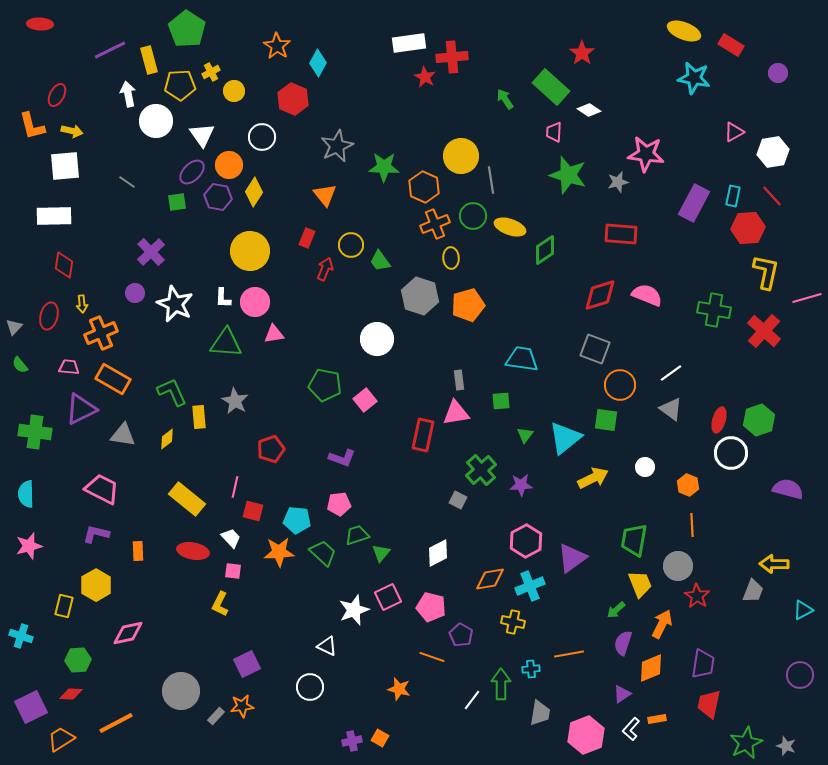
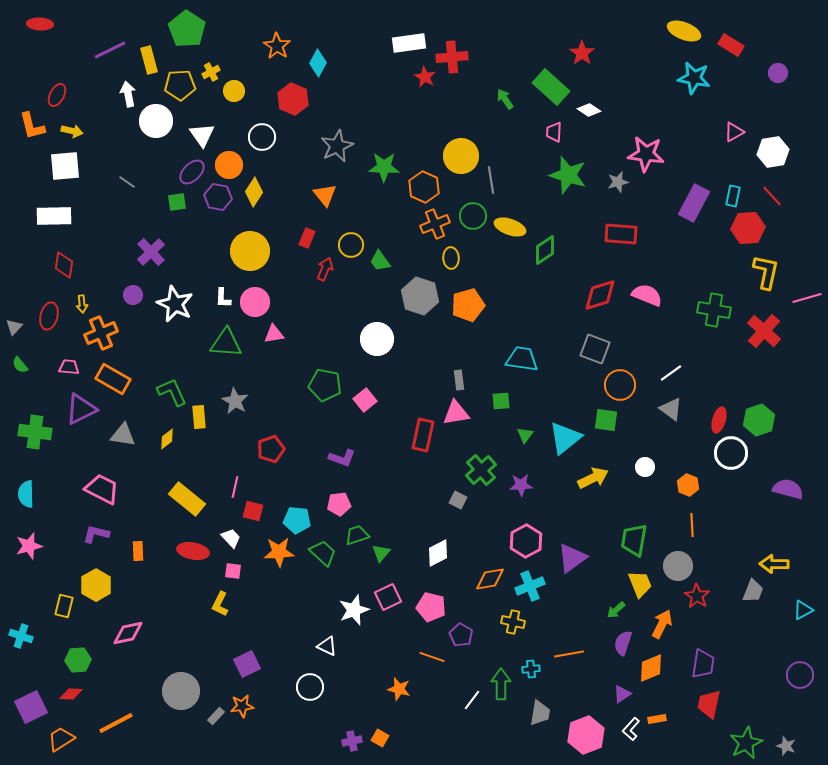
purple circle at (135, 293): moved 2 px left, 2 px down
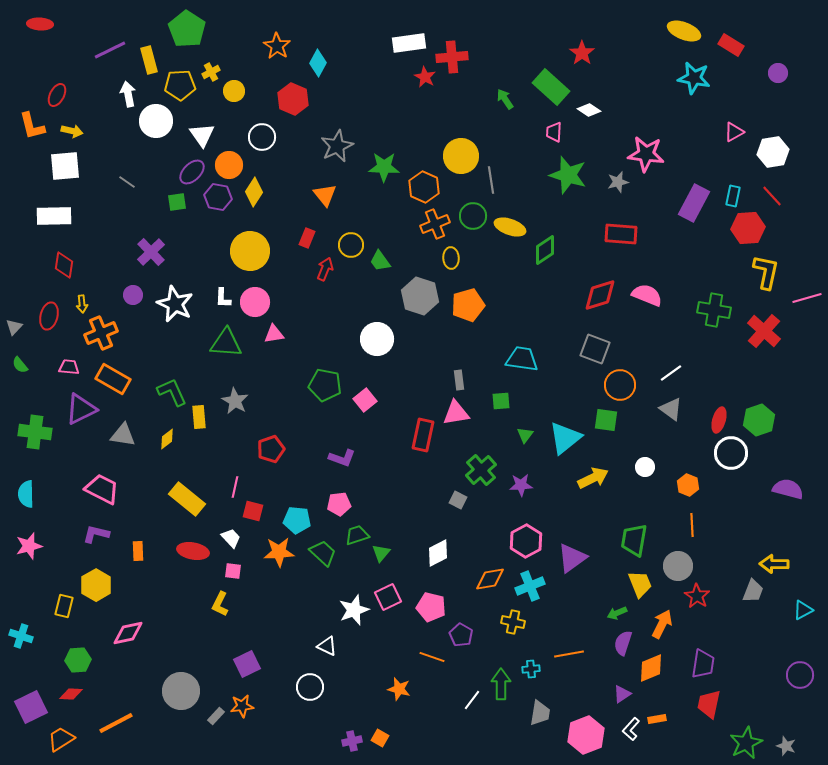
green arrow at (616, 610): moved 1 px right, 3 px down; rotated 18 degrees clockwise
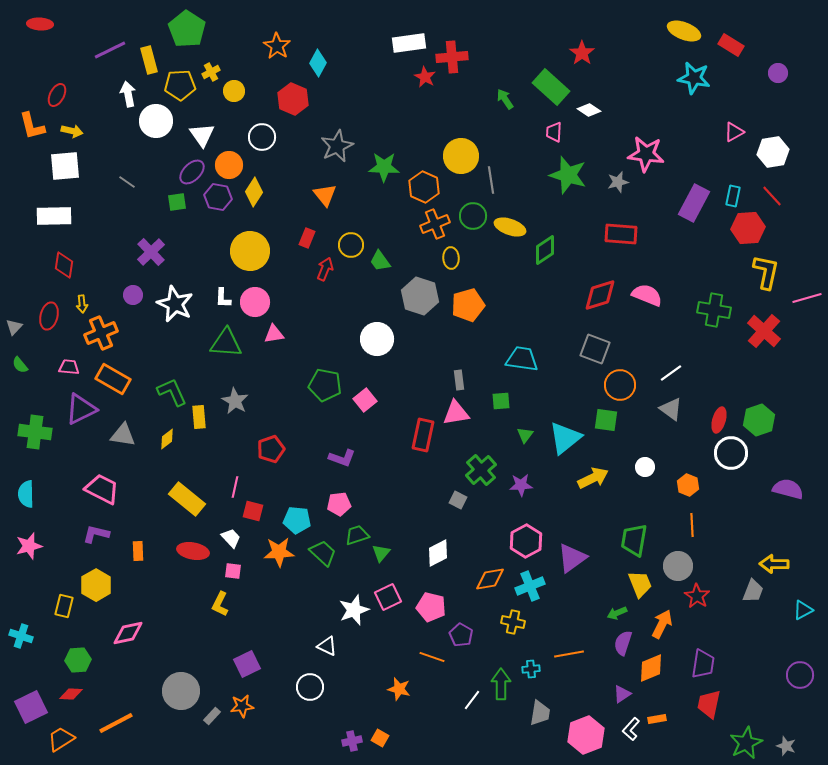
gray rectangle at (216, 716): moved 4 px left
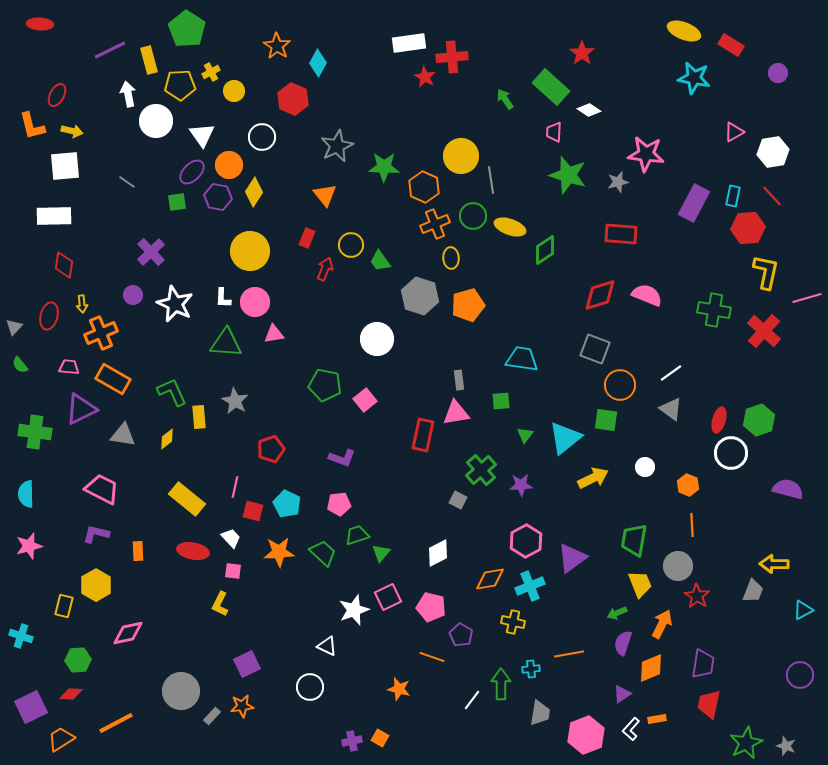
cyan pentagon at (297, 520): moved 10 px left, 16 px up; rotated 20 degrees clockwise
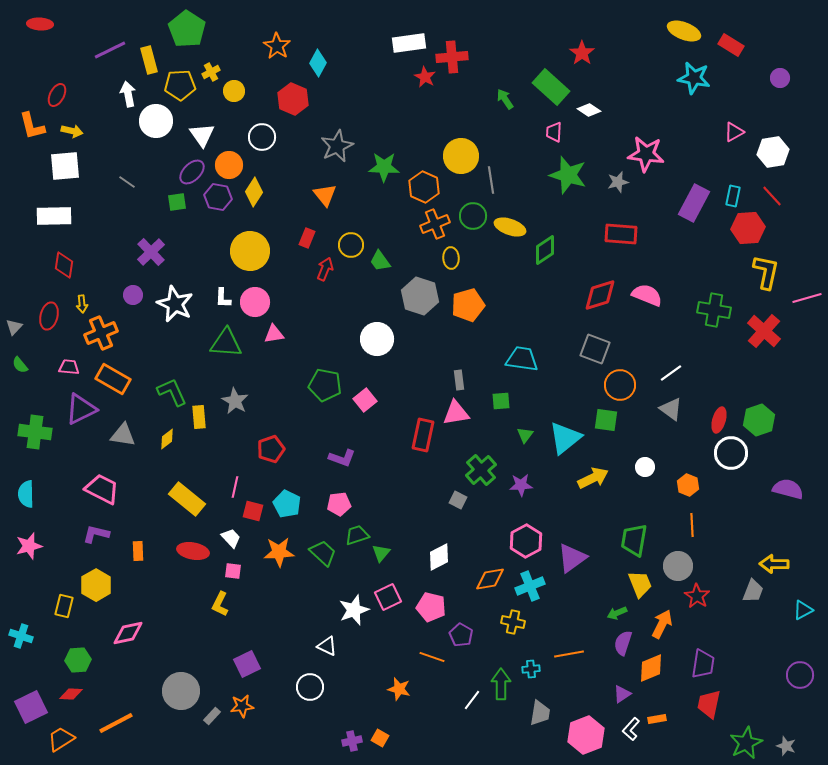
purple circle at (778, 73): moved 2 px right, 5 px down
white diamond at (438, 553): moved 1 px right, 4 px down
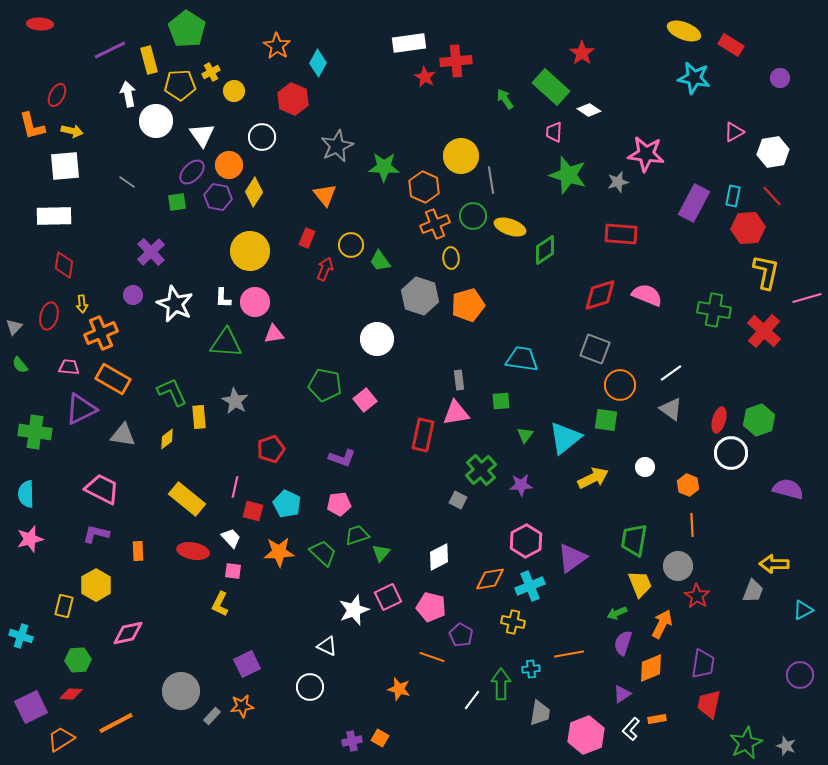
red cross at (452, 57): moved 4 px right, 4 px down
pink star at (29, 546): moved 1 px right, 7 px up
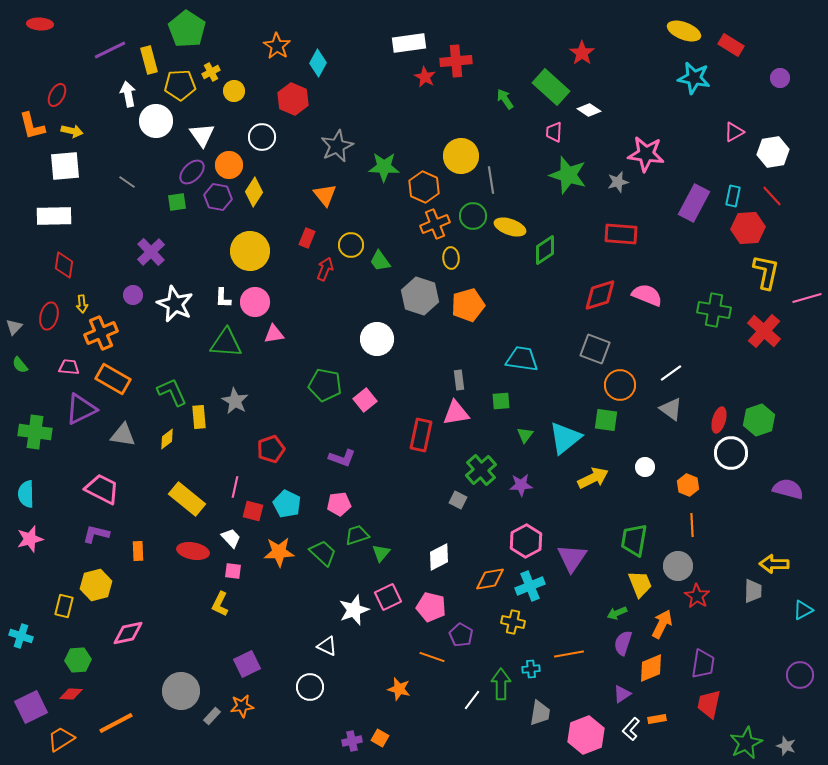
red rectangle at (423, 435): moved 2 px left
purple triangle at (572, 558): rotated 20 degrees counterclockwise
yellow hexagon at (96, 585): rotated 16 degrees clockwise
gray trapezoid at (753, 591): rotated 20 degrees counterclockwise
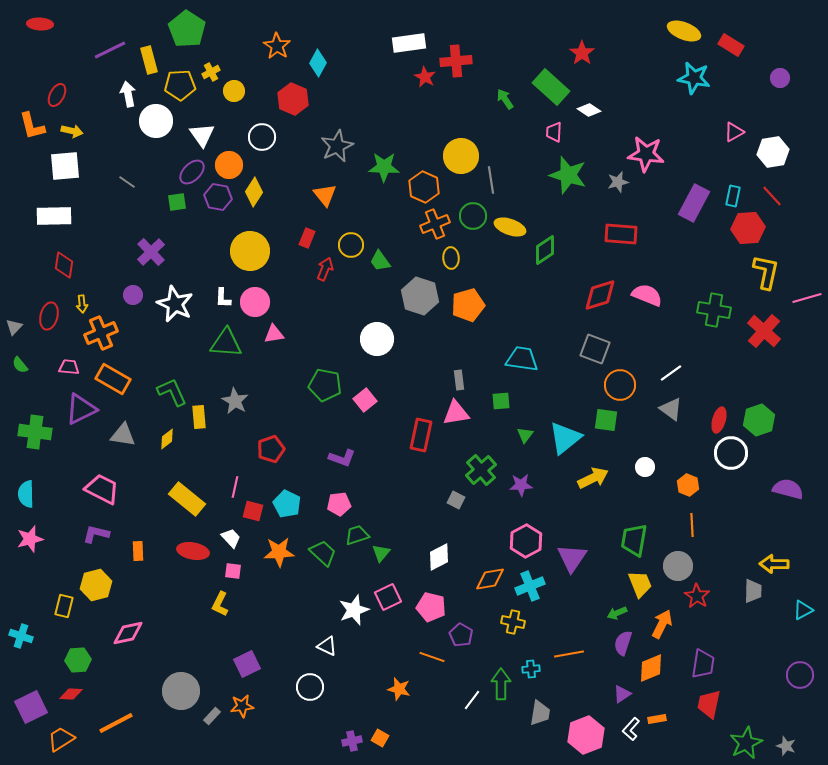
gray square at (458, 500): moved 2 px left
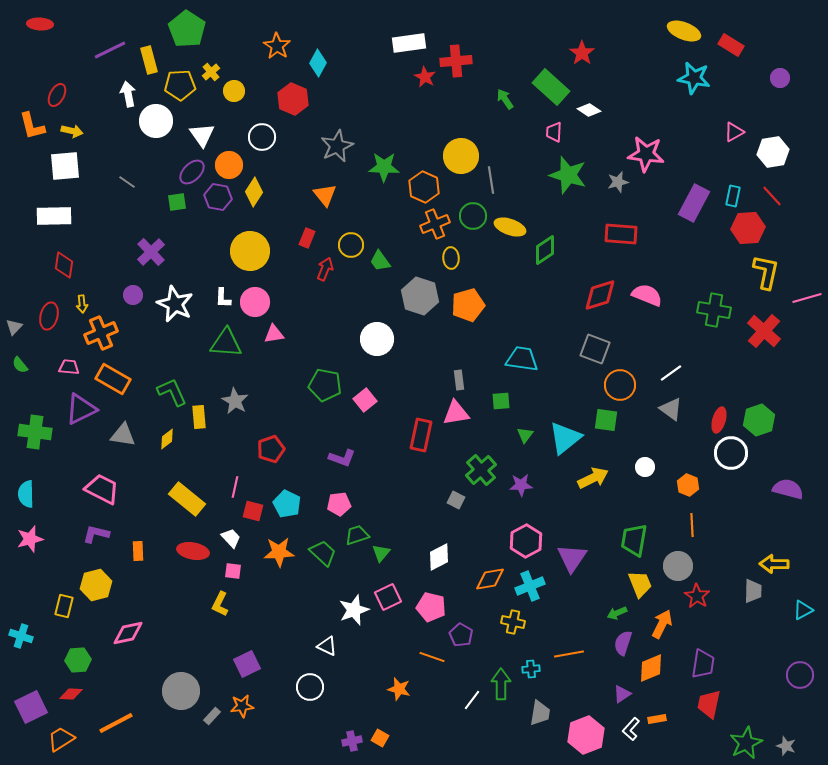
yellow cross at (211, 72): rotated 12 degrees counterclockwise
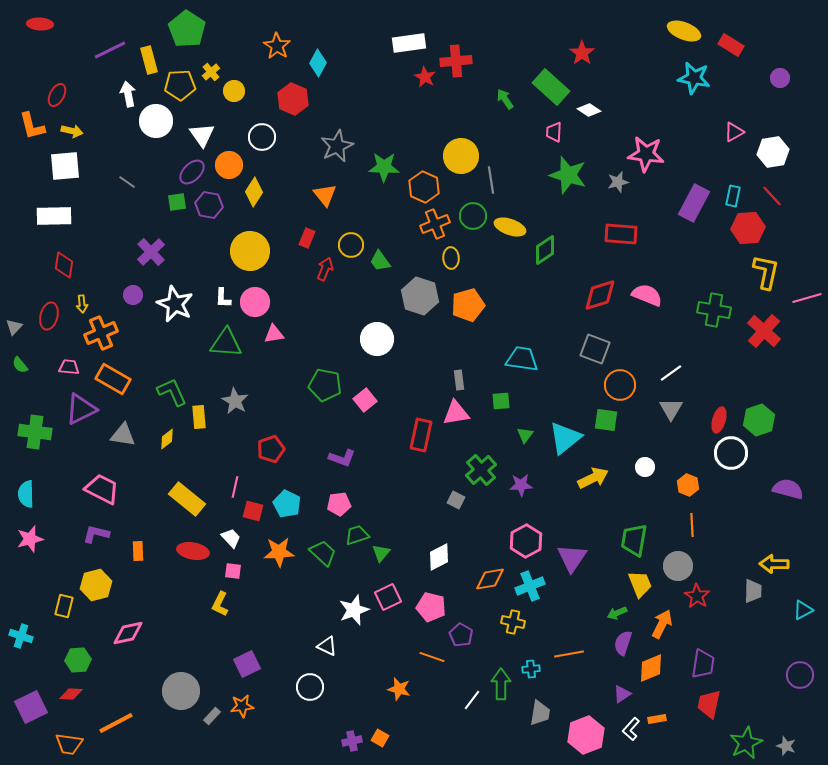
purple hexagon at (218, 197): moved 9 px left, 8 px down
gray triangle at (671, 409): rotated 25 degrees clockwise
orange trapezoid at (61, 739): moved 8 px right, 5 px down; rotated 140 degrees counterclockwise
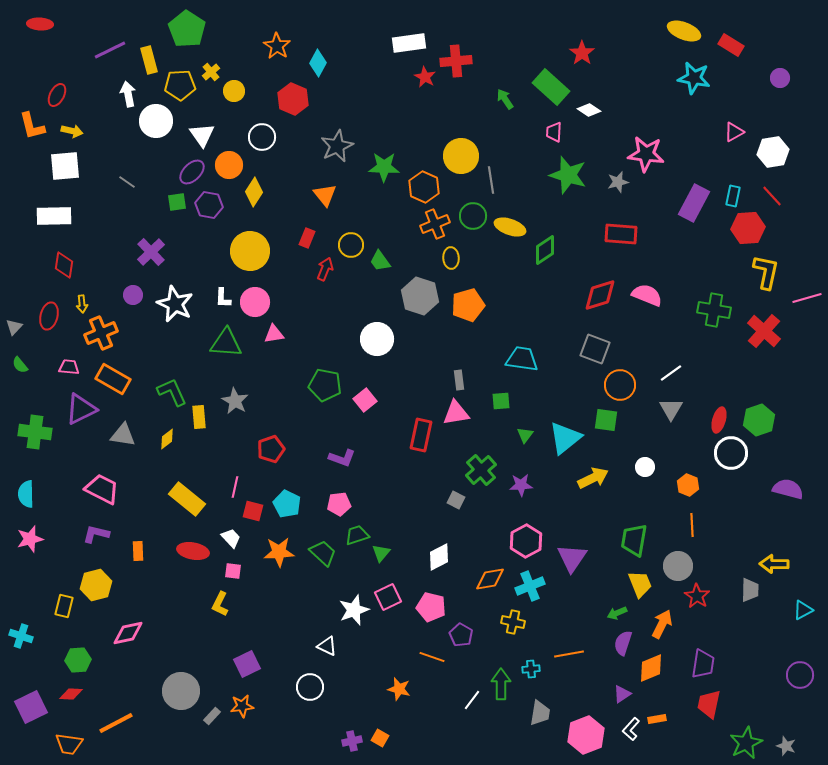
gray trapezoid at (753, 591): moved 3 px left, 1 px up
